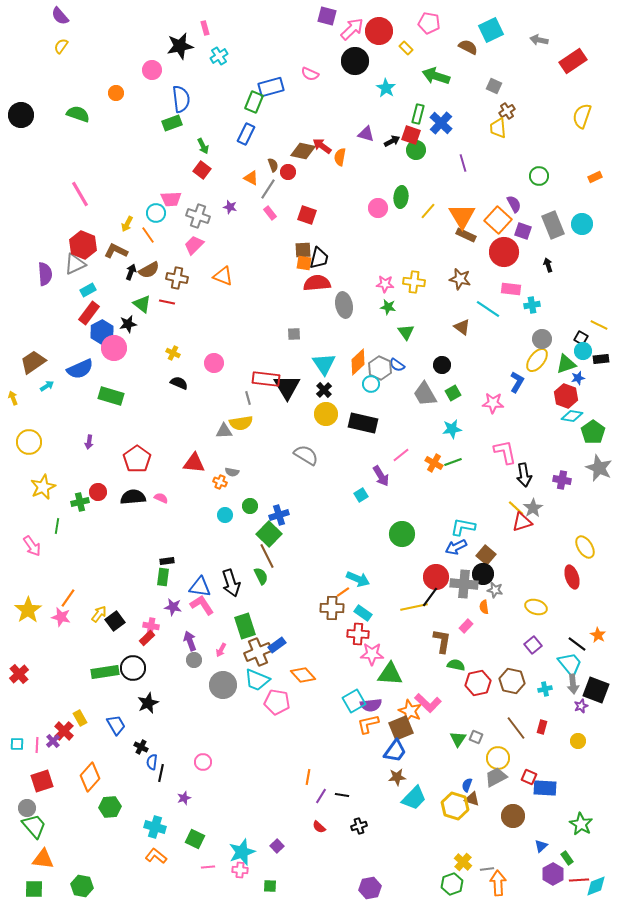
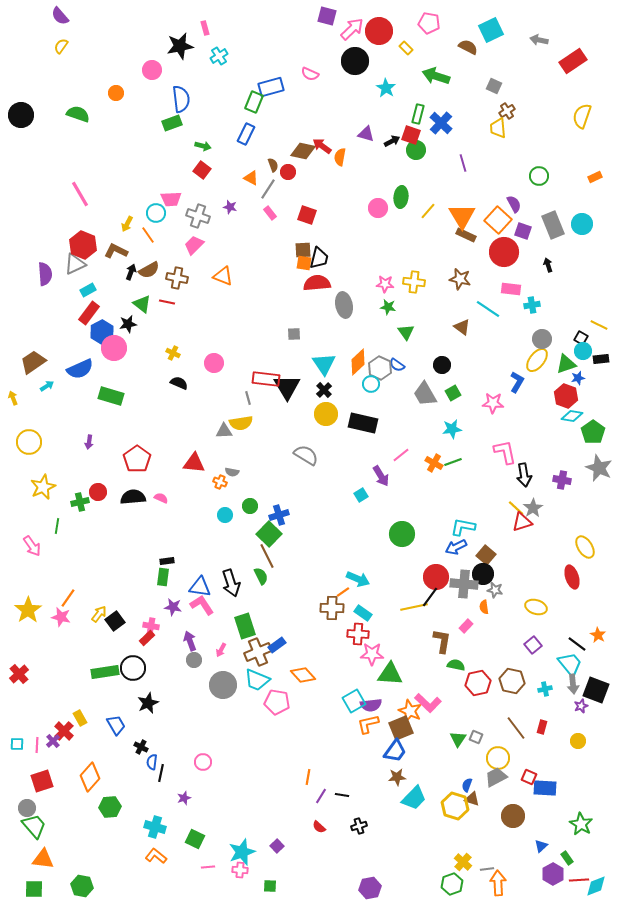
green arrow at (203, 146): rotated 49 degrees counterclockwise
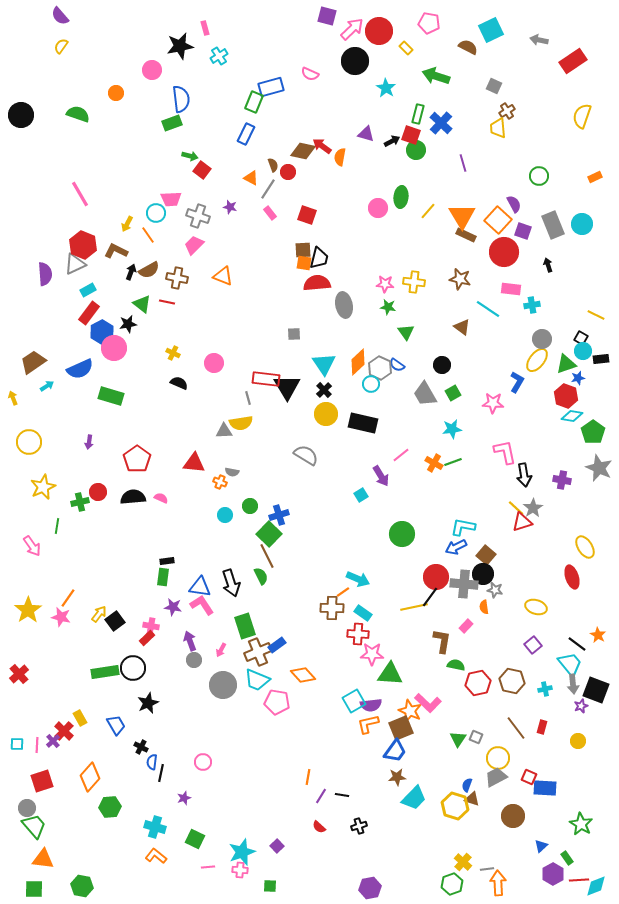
green arrow at (203, 146): moved 13 px left, 10 px down
yellow line at (599, 325): moved 3 px left, 10 px up
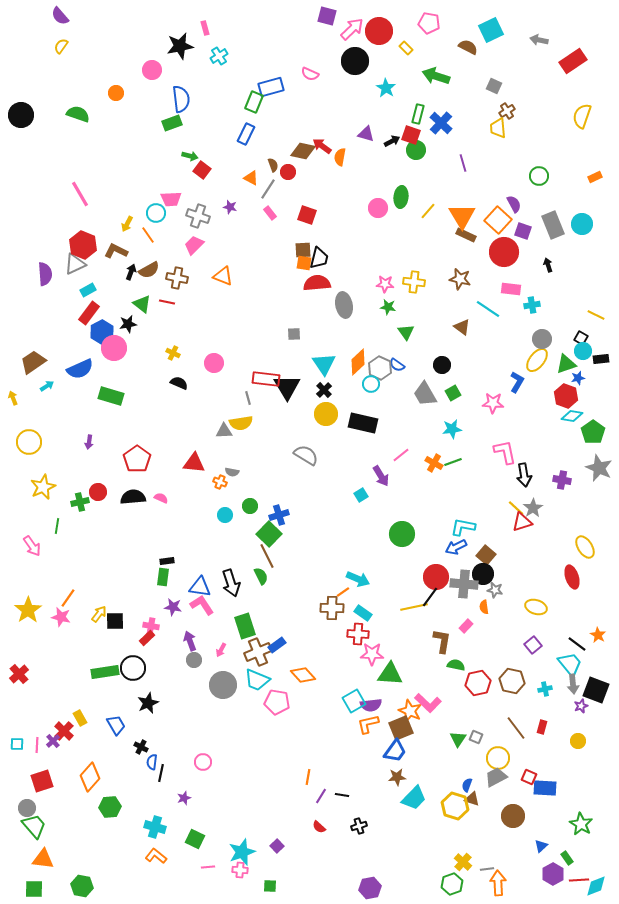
black square at (115, 621): rotated 36 degrees clockwise
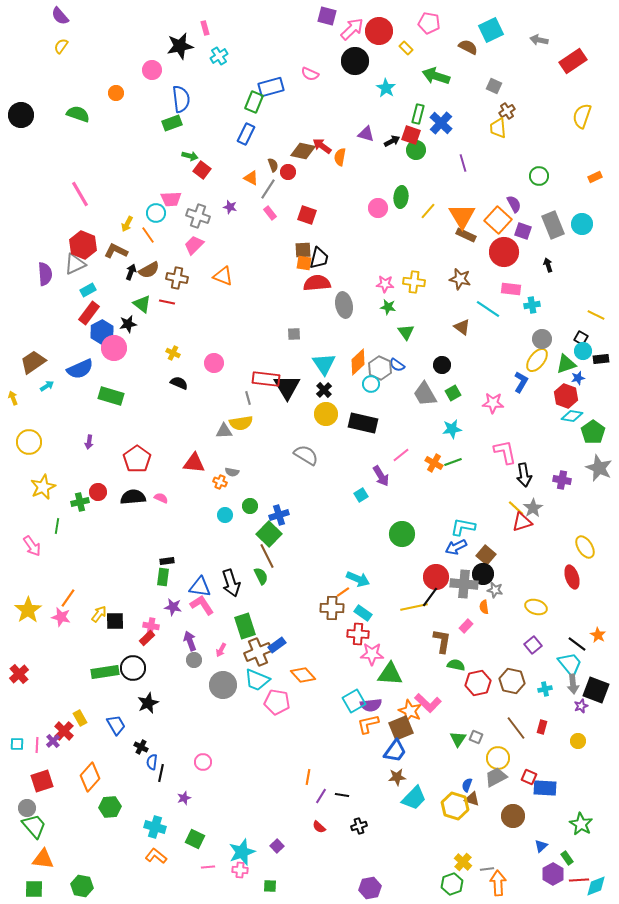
blue L-shape at (517, 382): moved 4 px right
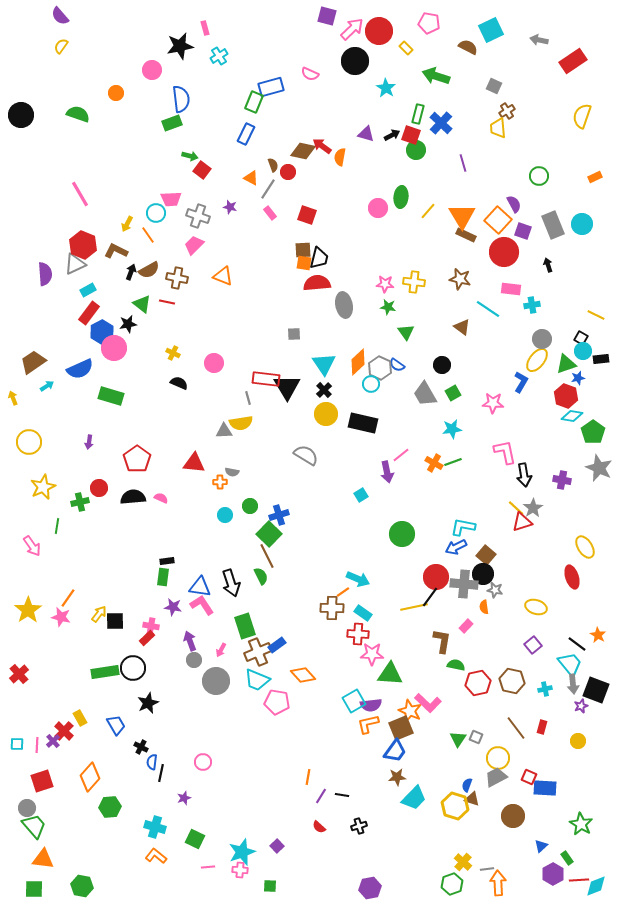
black arrow at (392, 141): moved 6 px up
purple arrow at (381, 476): moved 6 px right, 4 px up; rotated 20 degrees clockwise
orange cross at (220, 482): rotated 24 degrees counterclockwise
red circle at (98, 492): moved 1 px right, 4 px up
gray circle at (223, 685): moved 7 px left, 4 px up
